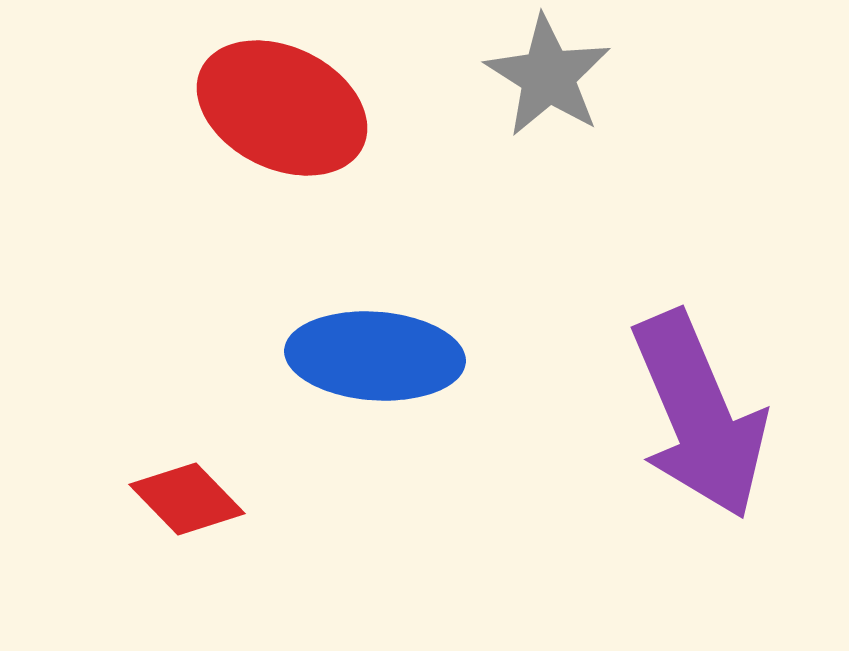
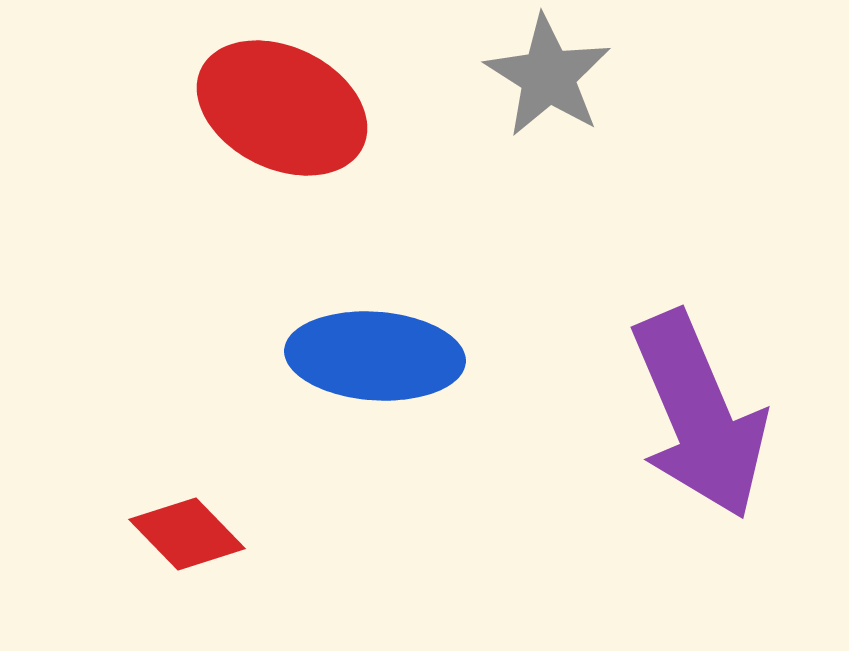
red diamond: moved 35 px down
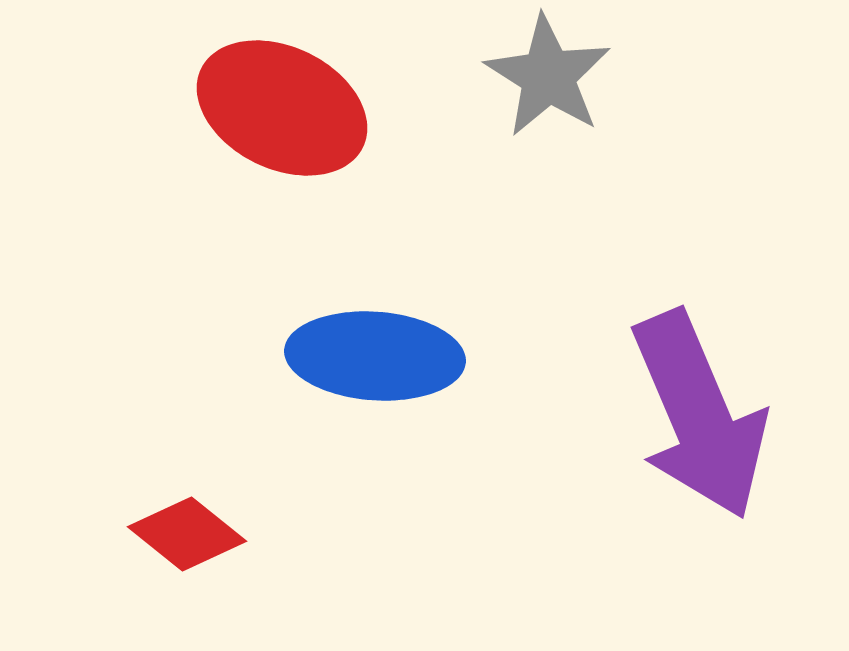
red diamond: rotated 7 degrees counterclockwise
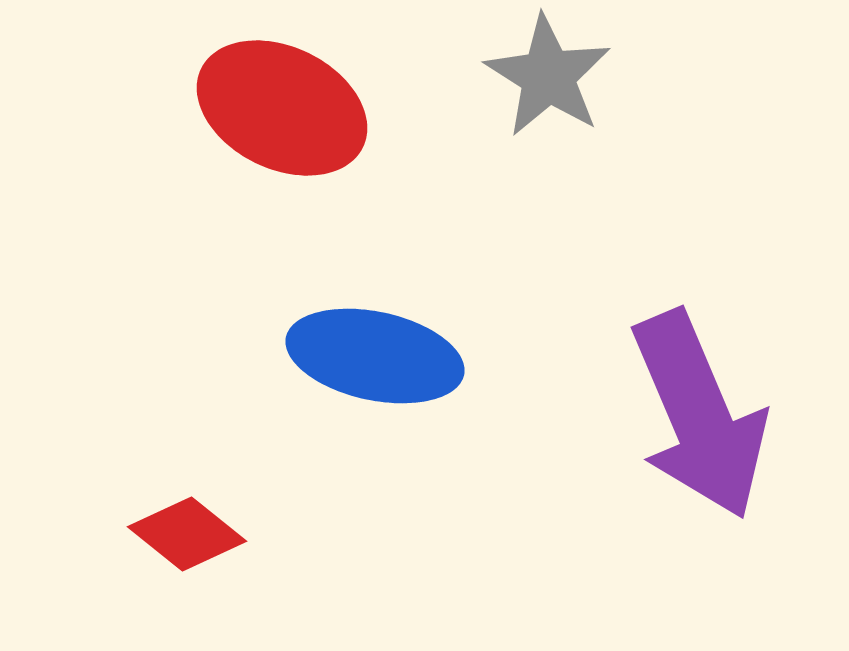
blue ellipse: rotated 8 degrees clockwise
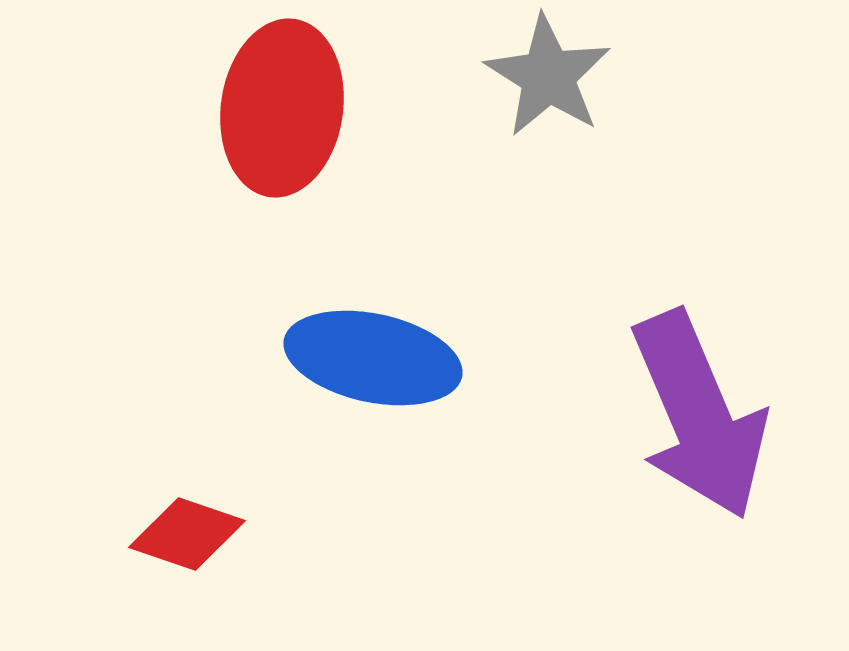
red ellipse: rotated 72 degrees clockwise
blue ellipse: moved 2 px left, 2 px down
red diamond: rotated 20 degrees counterclockwise
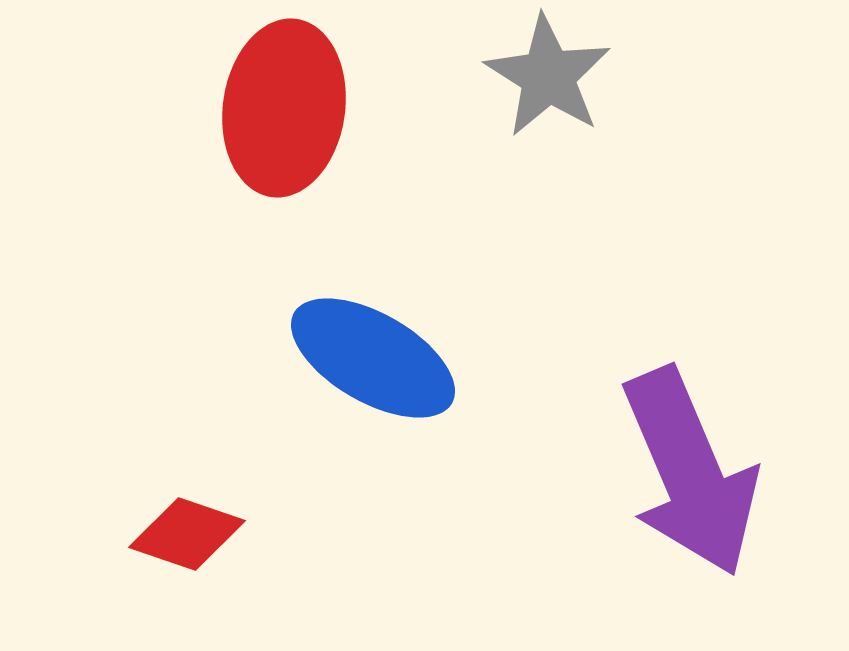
red ellipse: moved 2 px right
blue ellipse: rotated 18 degrees clockwise
purple arrow: moved 9 px left, 57 px down
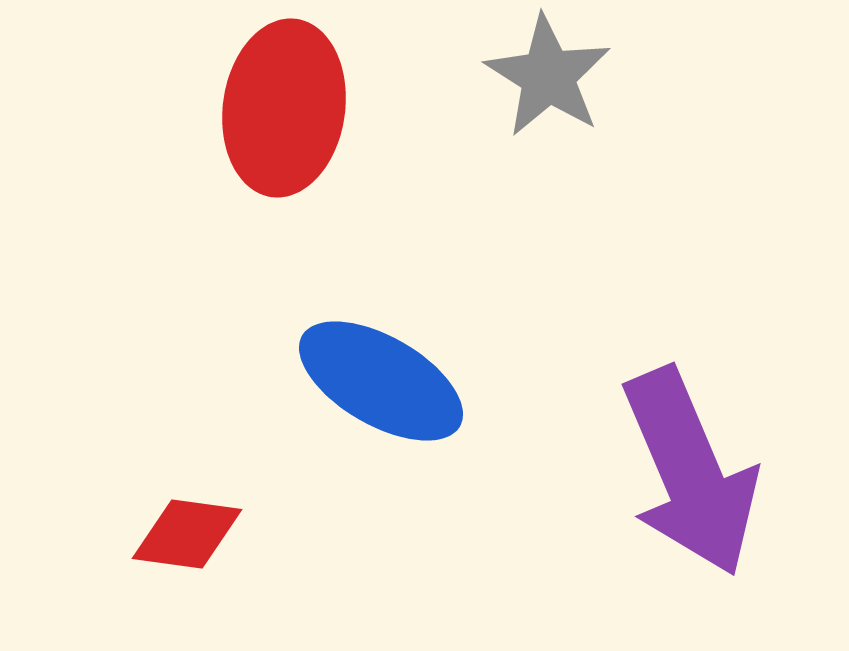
blue ellipse: moved 8 px right, 23 px down
red diamond: rotated 11 degrees counterclockwise
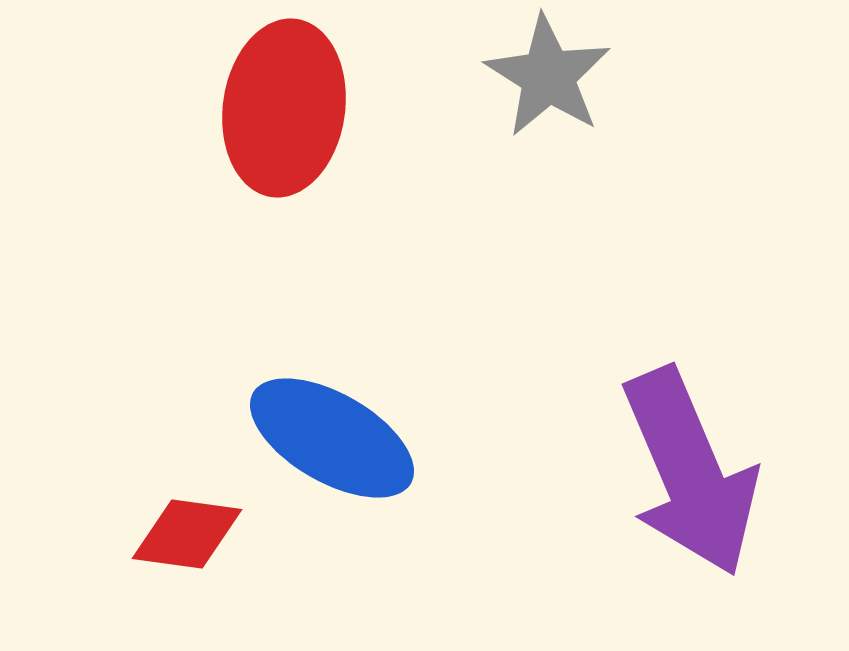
blue ellipse: moved 49 px left, 57 px down
